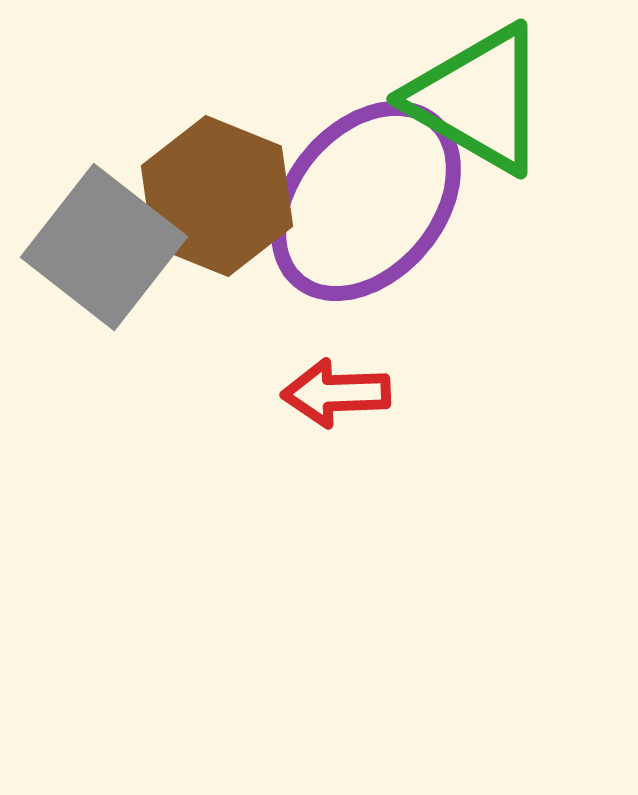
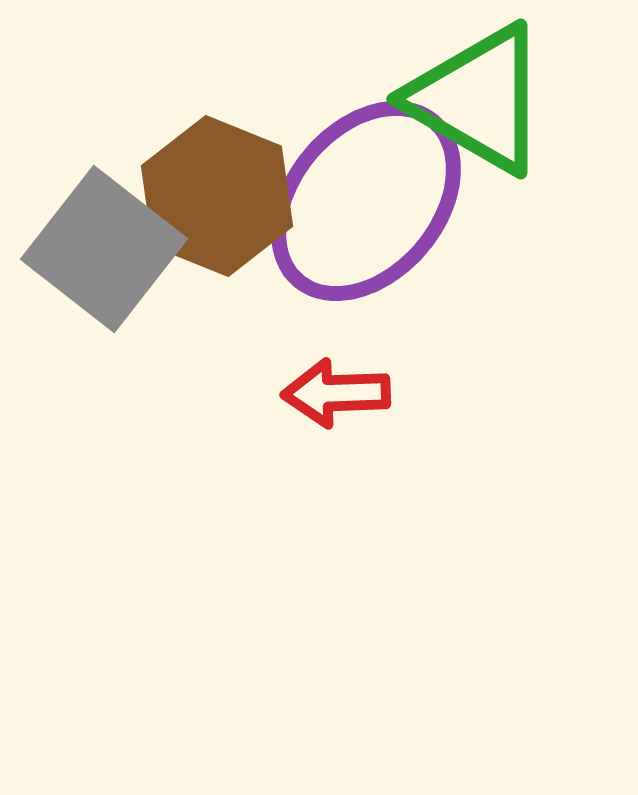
gray square: moved 2 px down
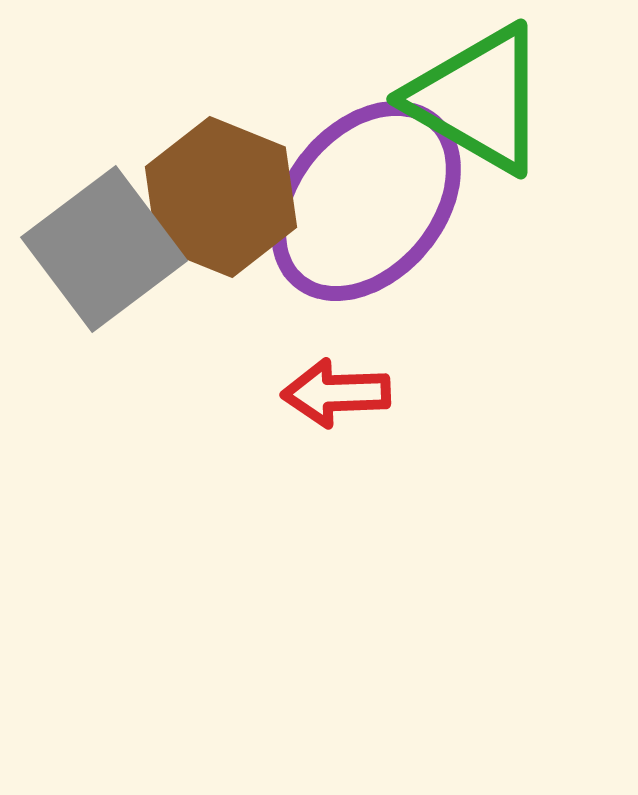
brown hexagon: moved 4 px right, 1 px down
gray square: rotated 15 degrees clockwise
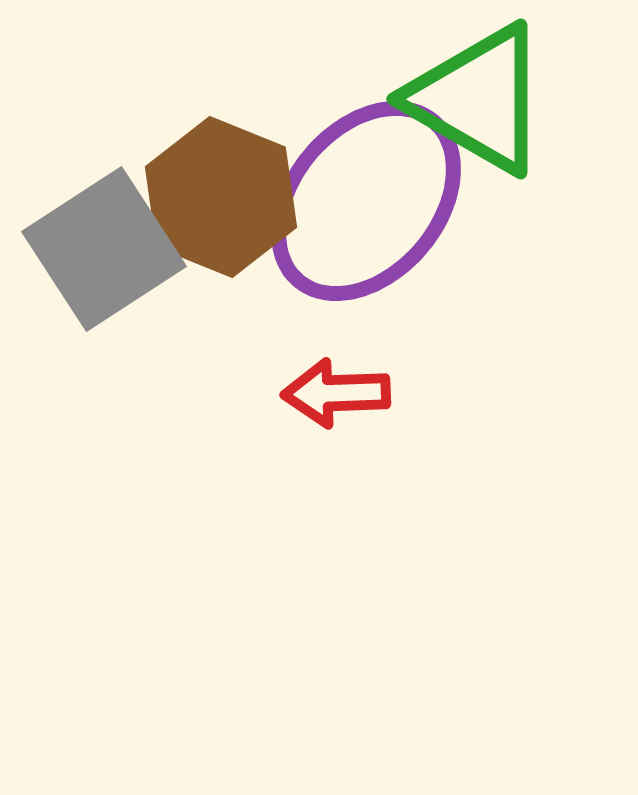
gray square: rotated 4 degrees clockwise
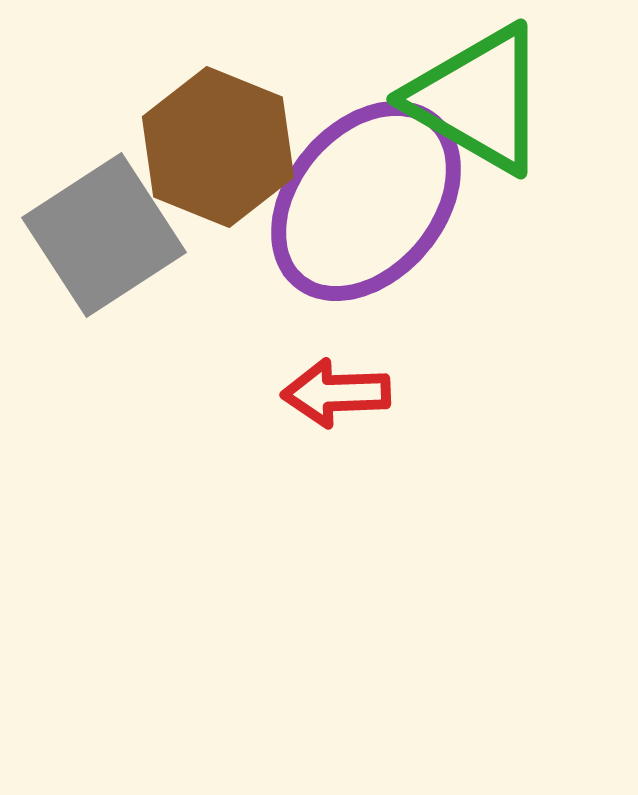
brown hexagon: moved 3 px left, 50 px up
gray square: moved 14 px up
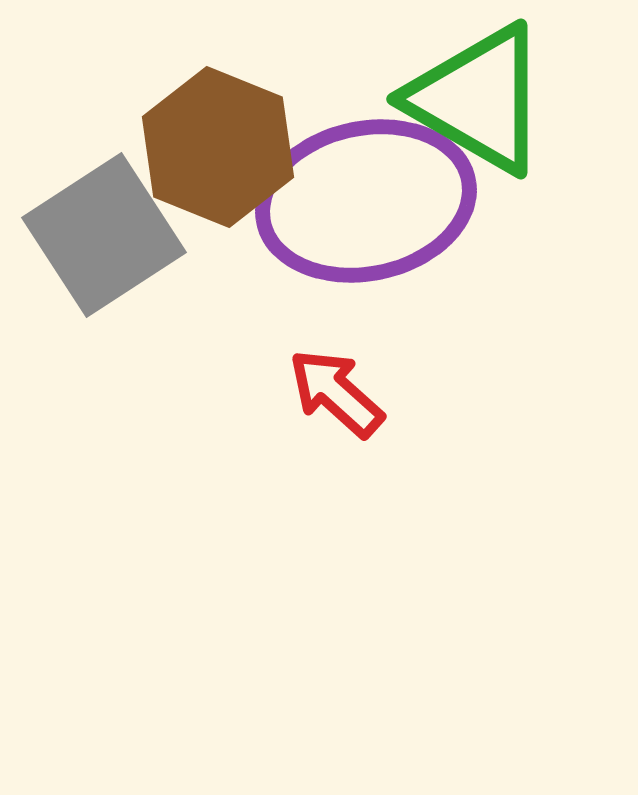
purple ellipse: rotated 38 degrees clockwise
red arrow: rotated 44 degrees clockwise
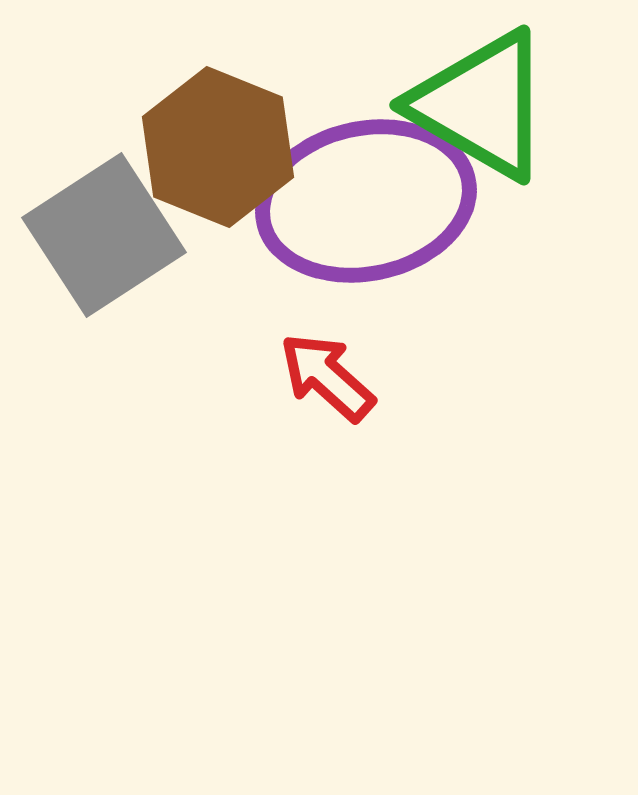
green triangle: moved 3 px right, 6 px down
red arrow: moved 9 px left, 16 px up
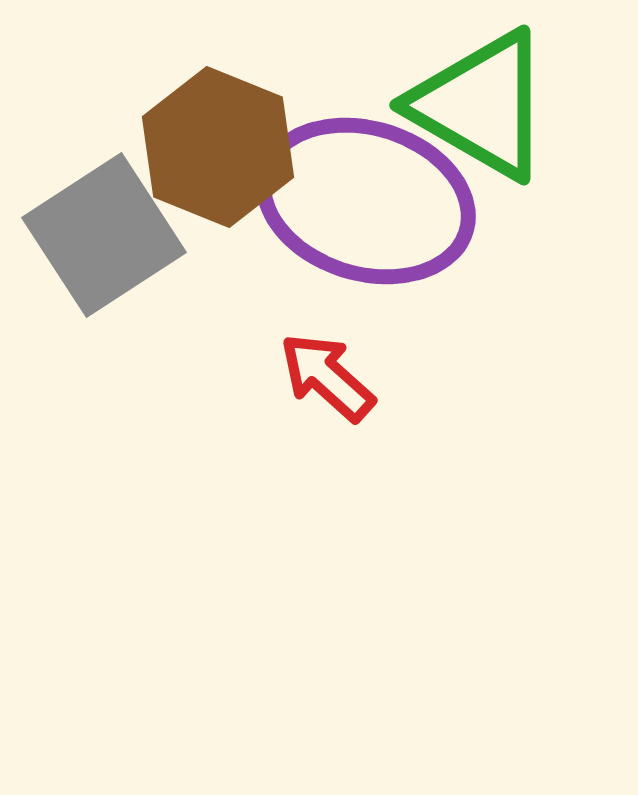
purple ellipse: rotated 29 degrees clockwise
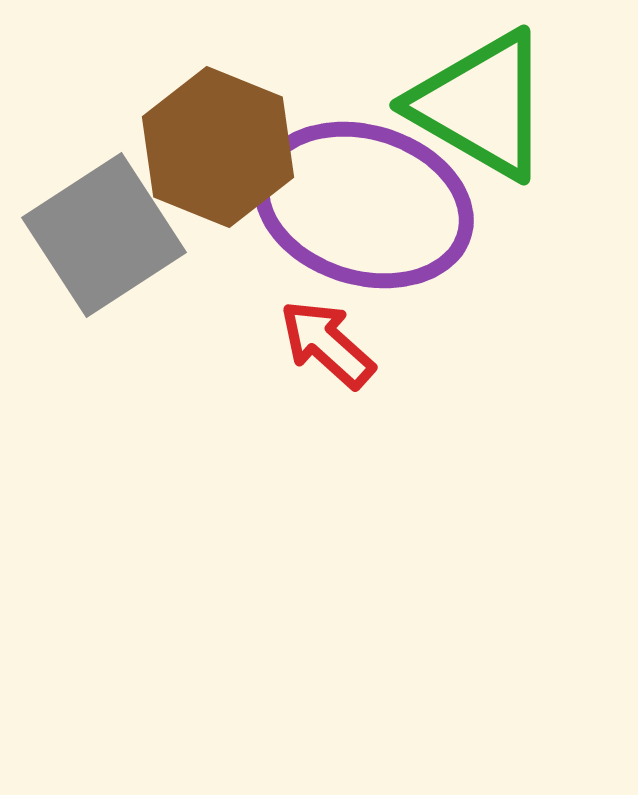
purple ellipse: moved 2 px left, 4 px down
red arrow: moved 33 px up
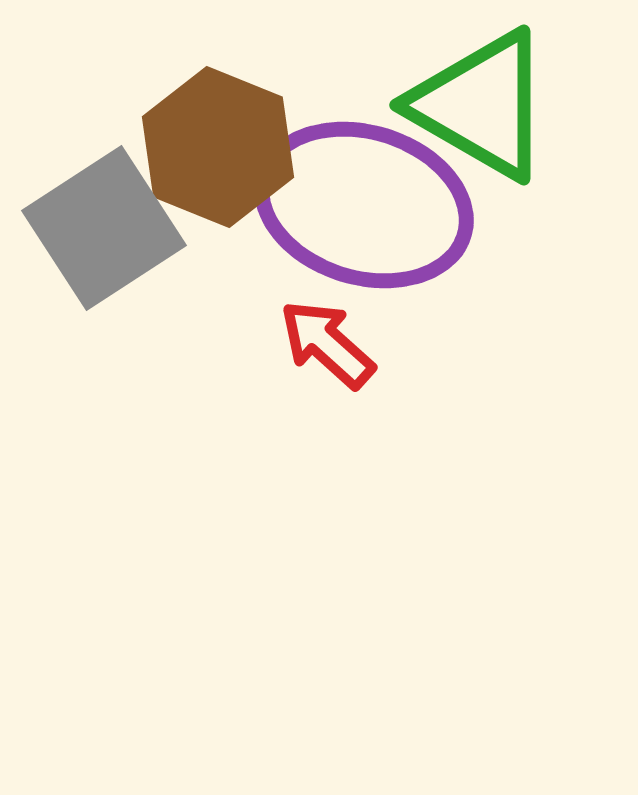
gray square: moved 7 px up
